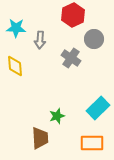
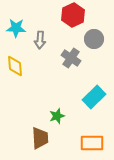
cyan rectangle: moved 4 px left, 11 px up
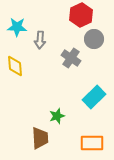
red hexagon: moved 8 px right
cyan star: moved 1 px right, 1 px up
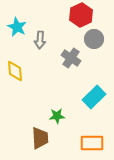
cyan star: rotated 24 degrees clockwise
yellow diamond: moved 5 px down
green star: rotated 14 degrees clockwise
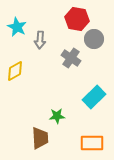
red hexagon: moved 4 px left, 4 px down; rotated 25 degrees counterclockwise
yellow diamond: rotated 65 degrees clockwise
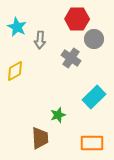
red hexagon: rotated 10 degrees counterclockwise
green star: moved 1 px right, 1 px up; rotated 14 degrees counterclockwise
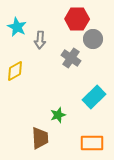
gray circle: moved 1 px left
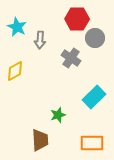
gray circle: moved 2 px right, 1 px up
brown trapezoid: moved 2 px down
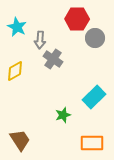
gray cross: moved 18 px left, 1 px down
green star: moved 5 px right
brown trapezoid: moved 20 px left; rotated 30 degrees counterclockwise
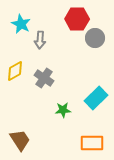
cyan star: moved 4 px right, 3 px up
gray cross: moved 9 px left, 19 px down
cyan rectangle: moved 2 px right, 1 px down
green star: moved 5 px up; rotated 14 degrees clockwise
